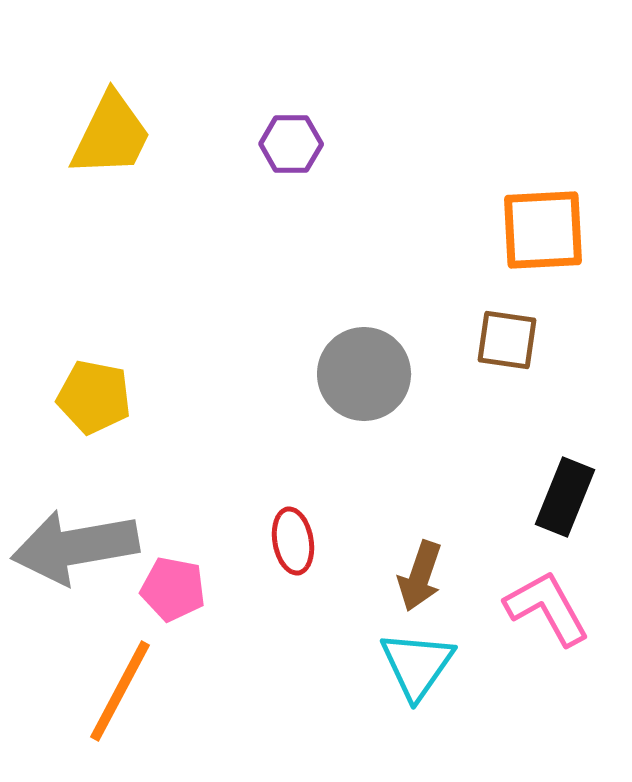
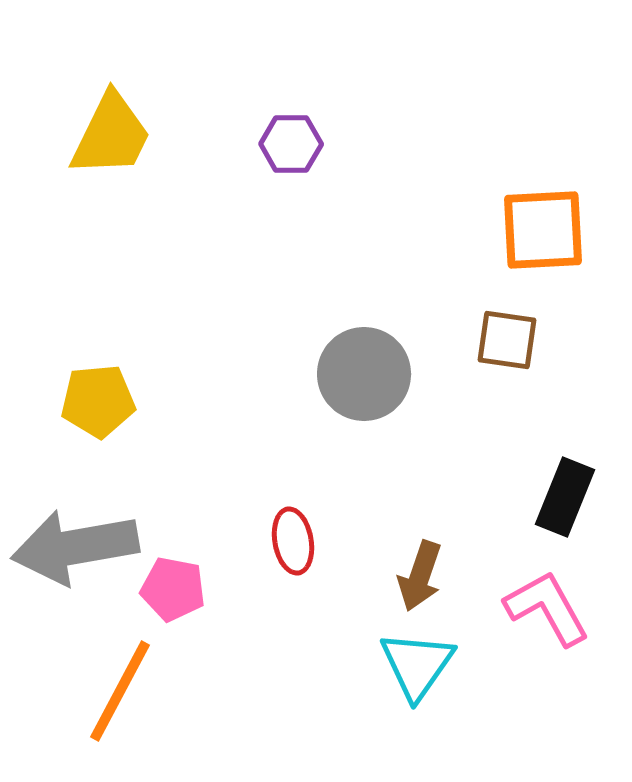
yellow pentagon: moved 4 px right, 4 px down; rotated 16 degrees counterclockwise
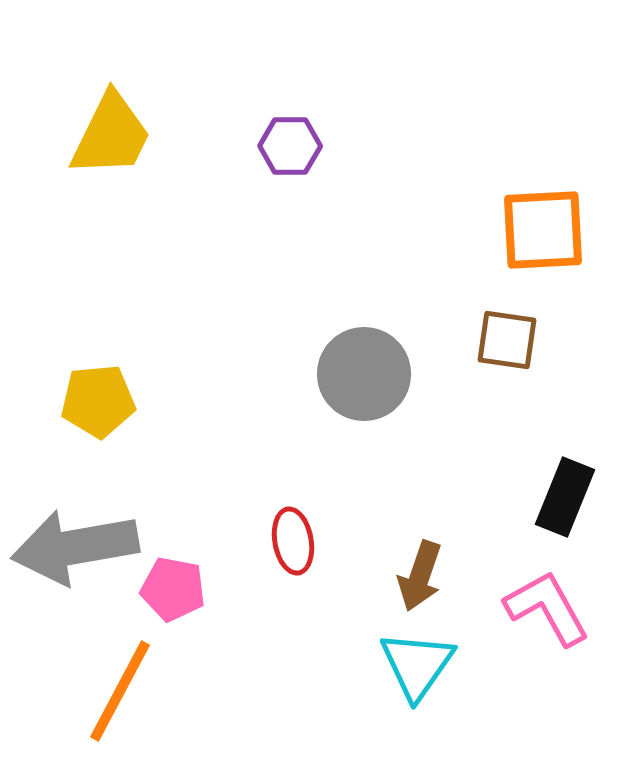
purple hexagon: moved 1 px left, 2 px down
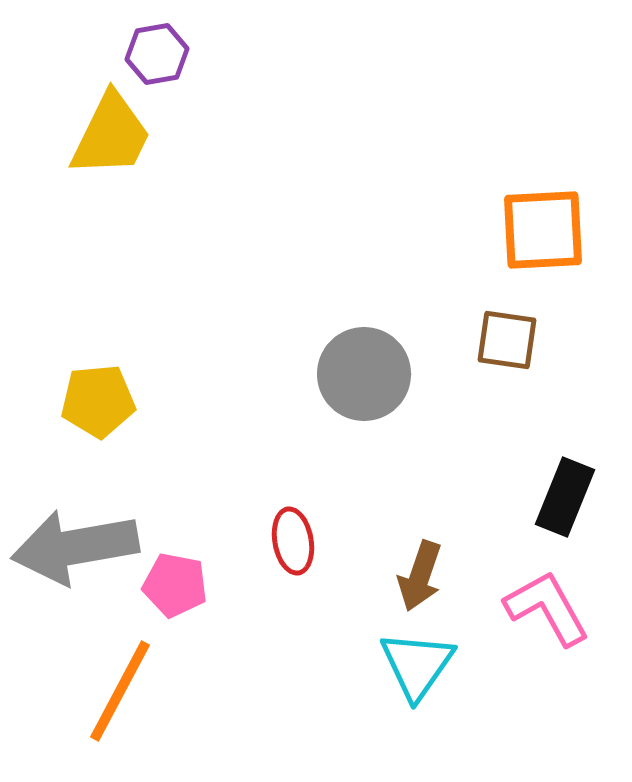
purple hexagon: moved 133 px left, 92 px up; rotated 10 degrees counterclockwise
pink pentagon: moved 2 px right, 4 px up
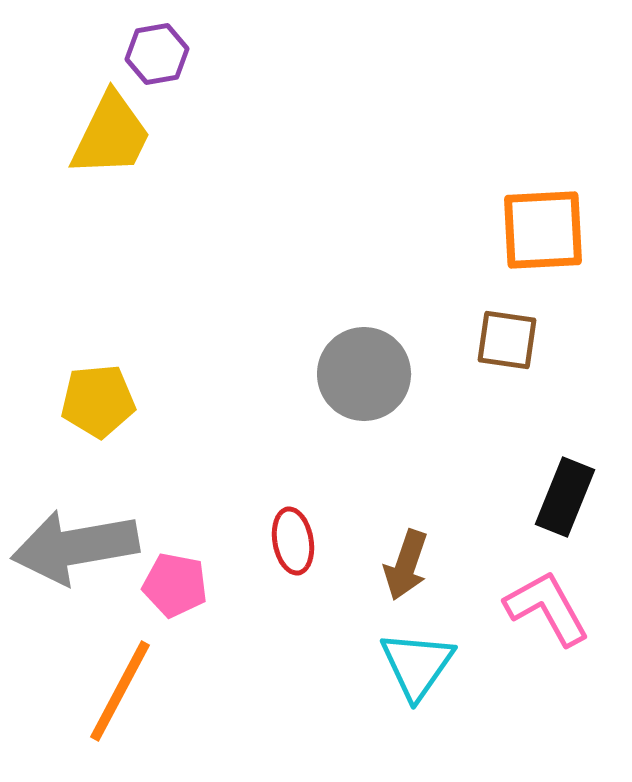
brown arrow: moved 14 px left, 11 px up
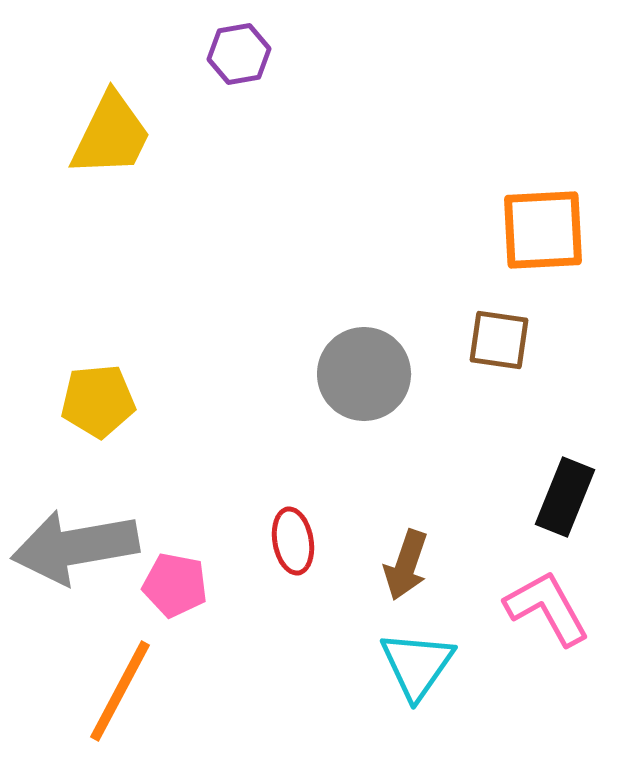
purple hexagon: moved 82 px right
brown square: moved 8 px left
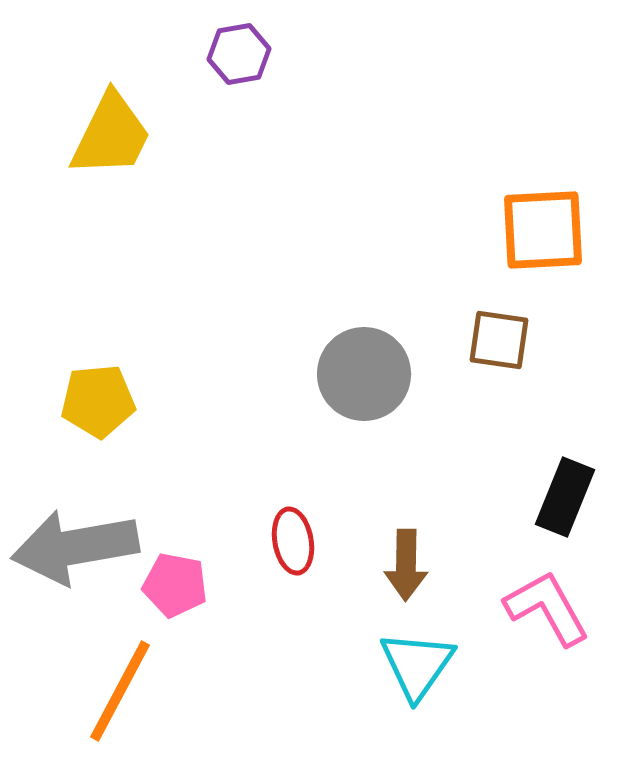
brown arrow: rotated 18 degrees counterclockwise
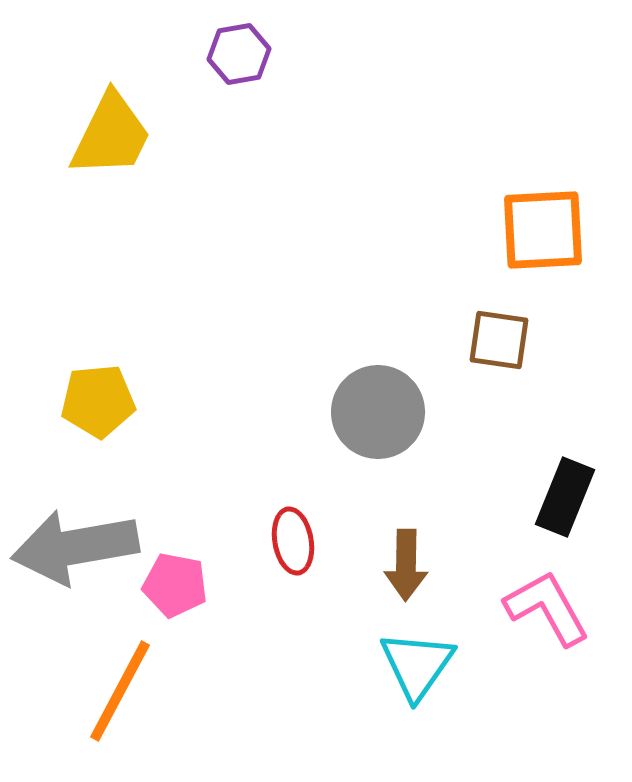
gray circle: moved 14 px right, 38 px down
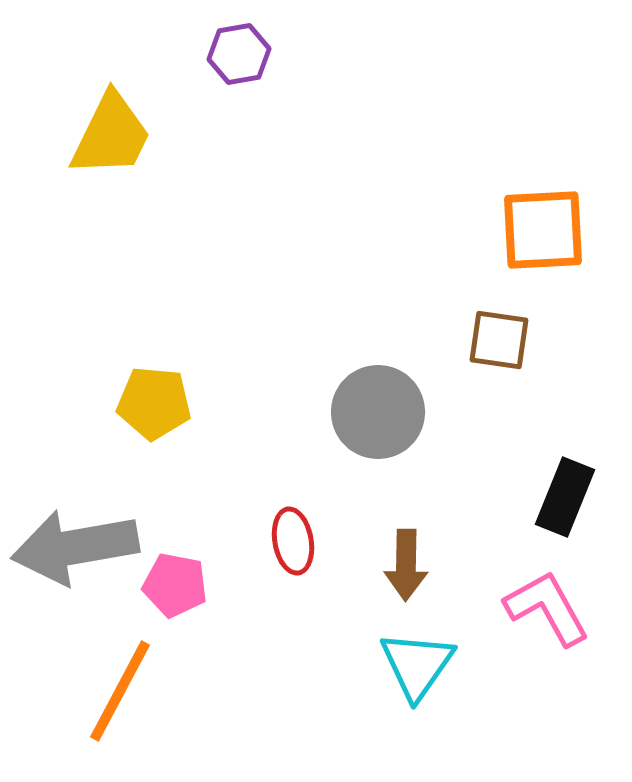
yellow pentagon: moved 56 px right, 2 px down; rotated 10 degrees clockwise
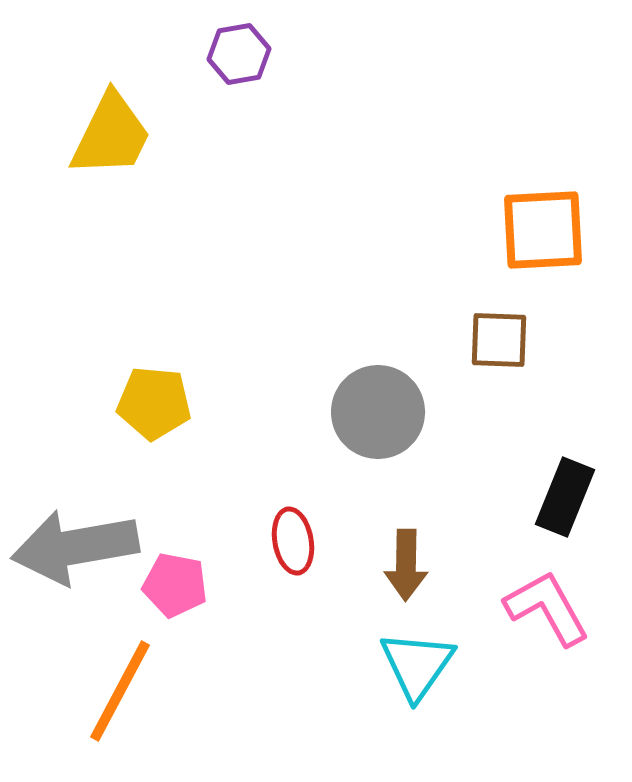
brown square: rotated 6 degrees counterclockwise
